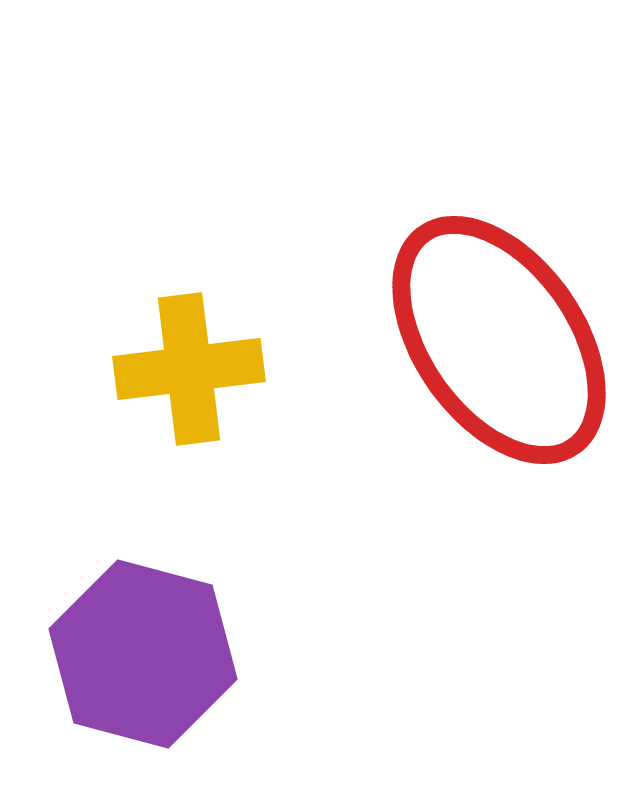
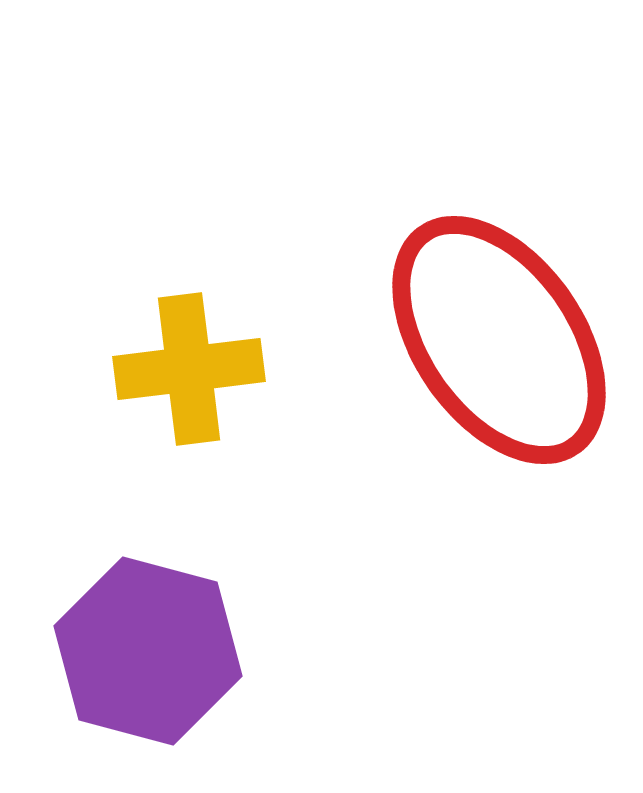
purple hexagon: moved 5 px right, 3 px up
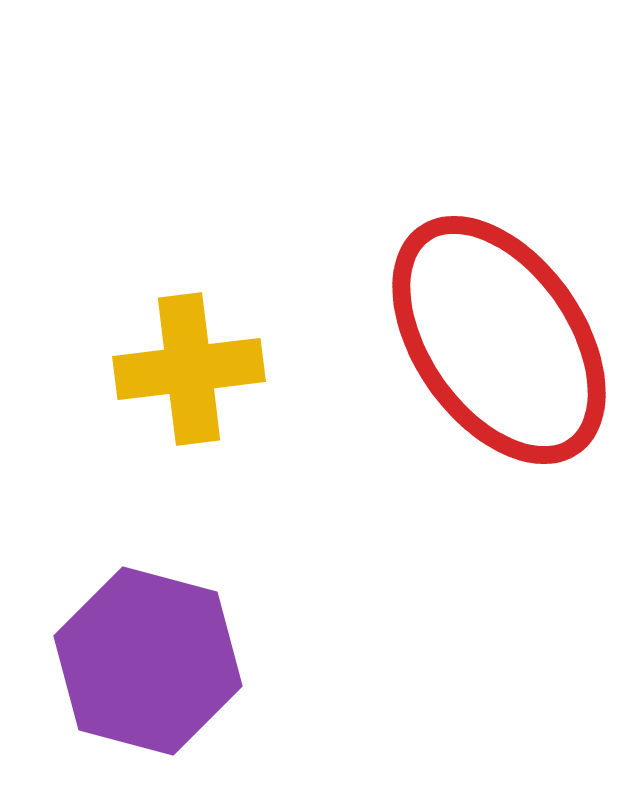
purple hexagon: moved 10 px down
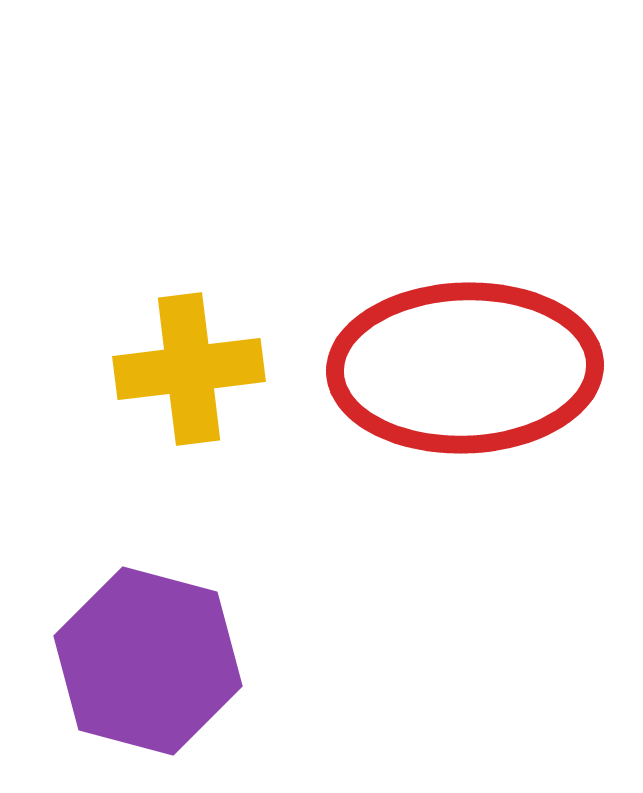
red ellipse: moved 34 px left, 28 px down; rotated 57 degrees counterclockwise
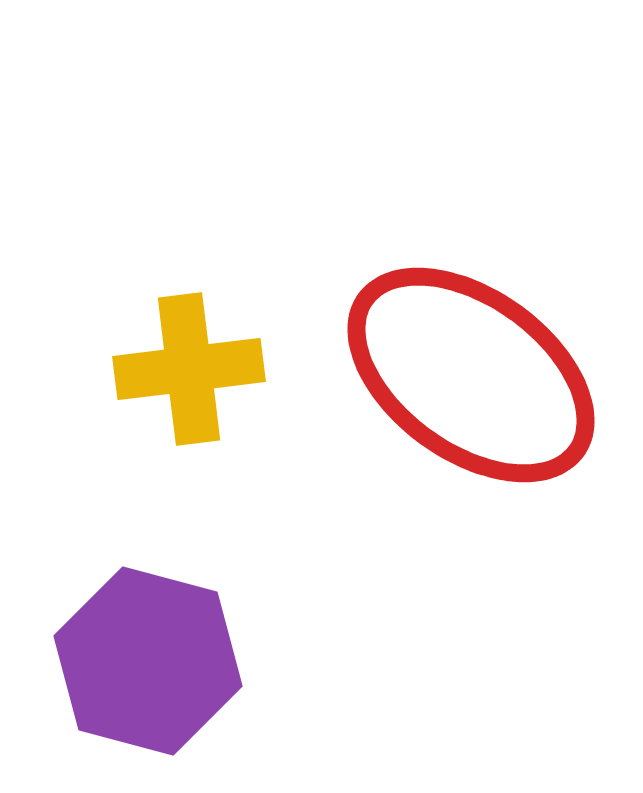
red ellipse: moved 6 px right, 7 px down; rotated 38 degrees clockwise
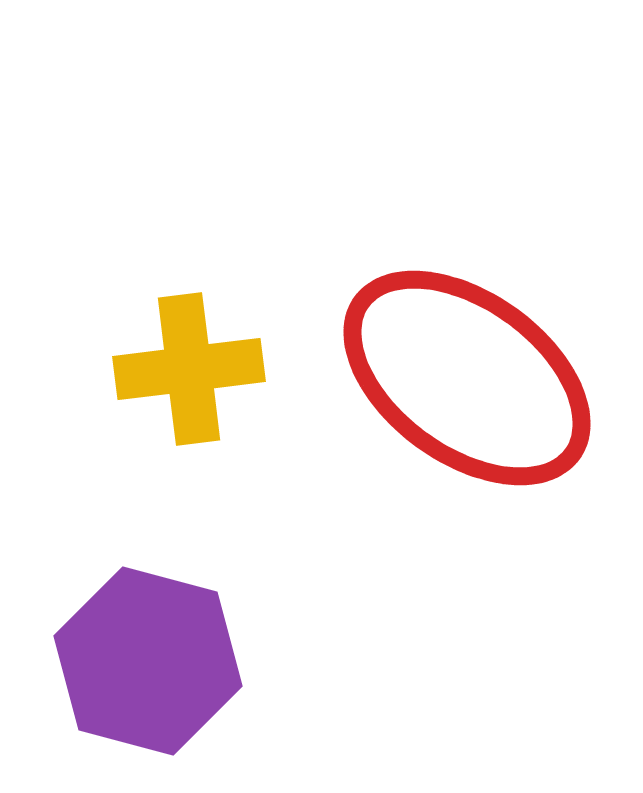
red ellipse: moved 4 px left, 3 px down
